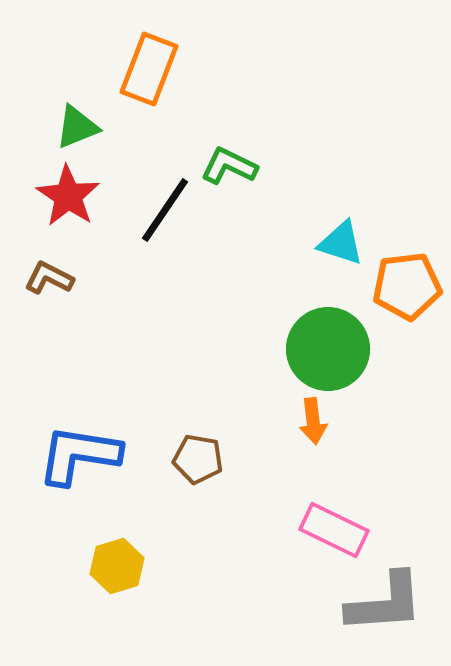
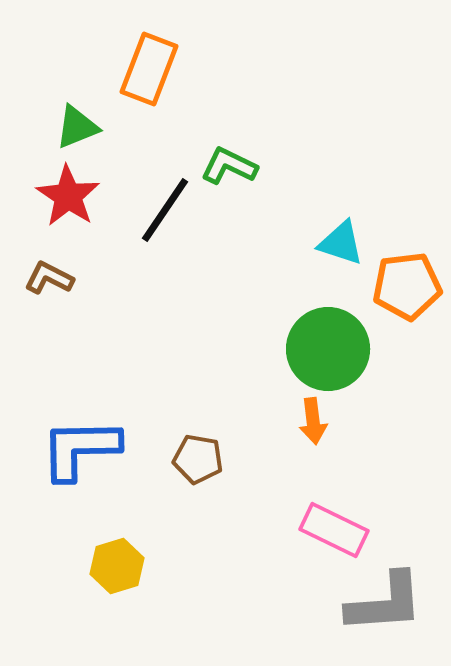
blue L-shape: moved 1 px right, 6 px up; rotated 10 degrees counterclockwise
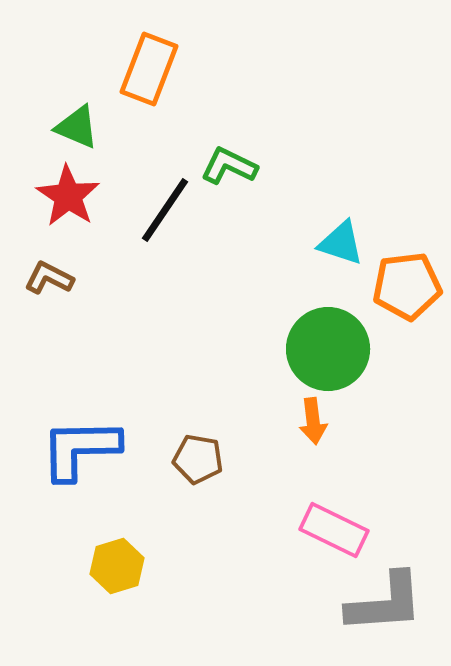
green triangle: rotated 45 degrees clockwise
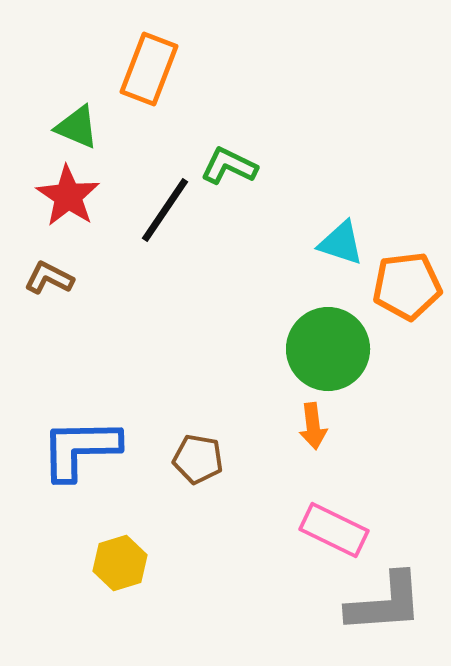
orange arrow: moved 5 px down
yellow hexagon: moved 3 px right, 3 px up
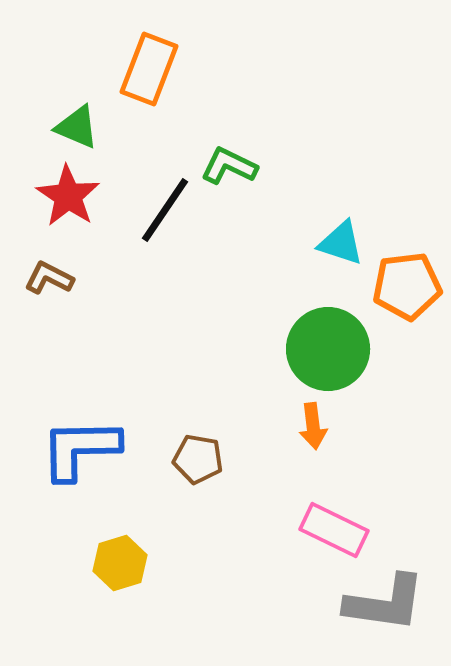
gray L-shape: rotated 12 degrees clockwise
